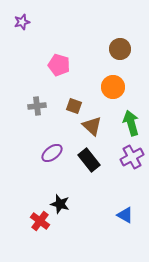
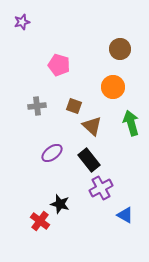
purple cross: moved 31 px left, 31 px down
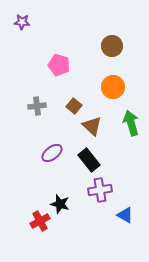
purple star: rotated 21 degrees clockwise
brown circle: moved 8 px left, 3 px up
brown square: rotated 21 degrees clockwise
purple cross: moved 1 px left, 2 px down; rotated 20 degrees clockwise
red cross: rotated 24 degrees clockwise
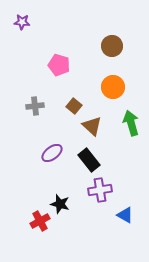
gray cross: moved 2 px left
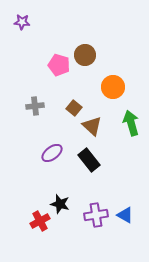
brown circle: moved 27 px left, 9 px down
brown square: moved 2 px down
purple cross: moved 4 px left, 25 px down
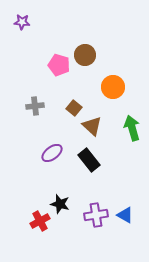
green arrow: moved 1 px right, 5 px down
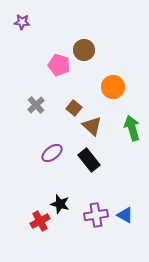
brown circle: moved 1 px left, 5 px up
gray cross: moved 1 px right, 1 px up; rotated 36 degrees counterclockwise
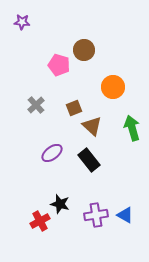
brown square: rotated 28 degrees clockwise
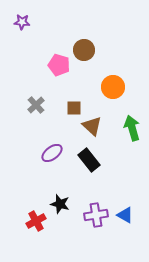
brown square: rotated 21 degrees clockwise
red cross: moved 4 px left
